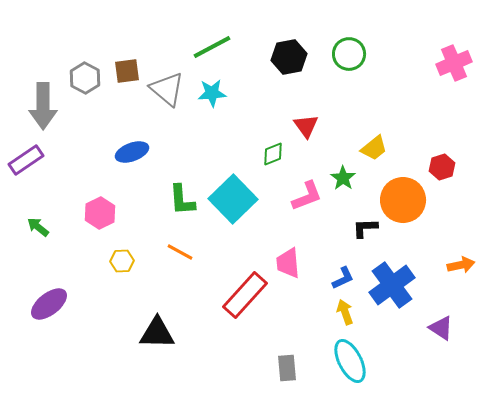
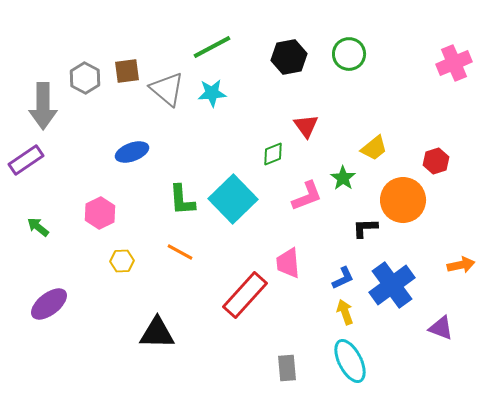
red hexagon: moved 6 px left, 6 px up
purple triangle: rotated 12 degrees counterclockwise
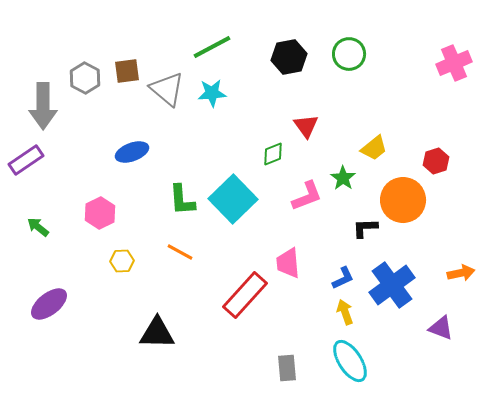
orange arrow: moved 8 px down
cyan ellipse: rotated 6 degrees counterclockwise
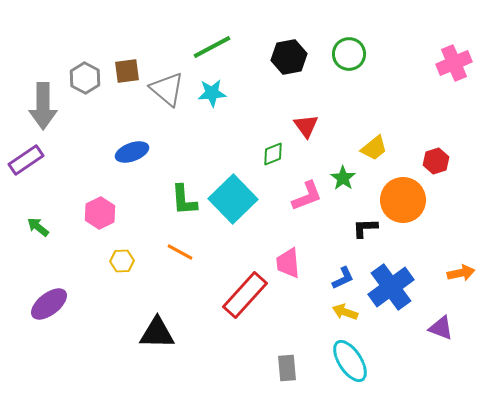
green L-shape: moved 2 px right
blue cross: moved 1 px left, 2 px down
yellow arrow: rotated 50 degrees counterclockwise
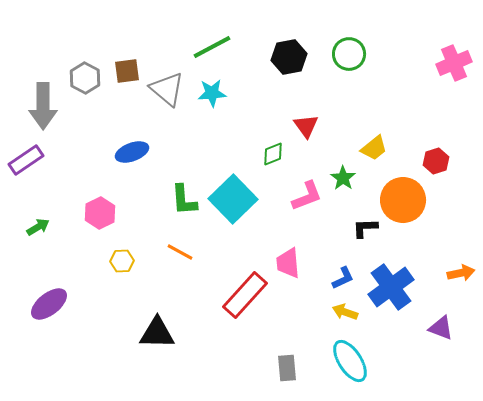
green arrow: rotated 110 degrees clockwise
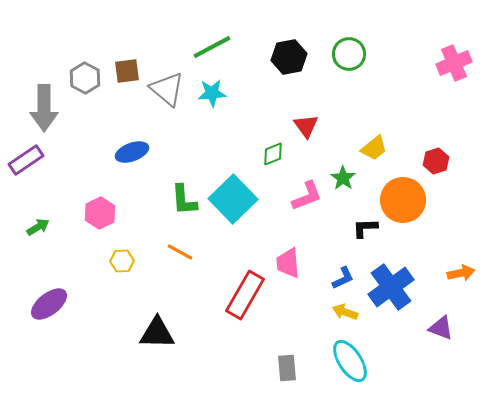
gray arrow: moved 1 px right, 2 px down
red rectangle: rotated 12 degrees counterclockwise
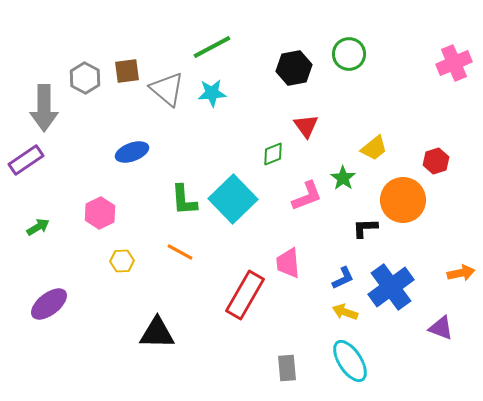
black hexagon: moved 5 px right, 11 px down
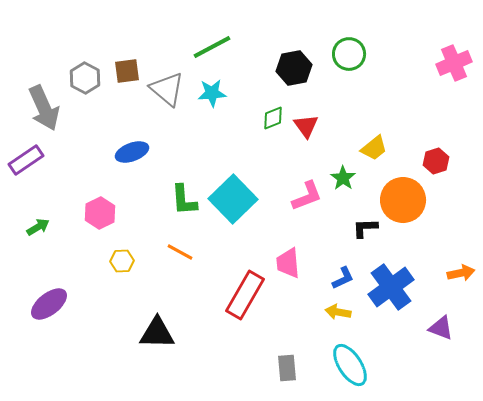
gray arrow: rotated 24 degrees counterclockwise
green diamond: moved 36 px up
yellow arrow: moved 7 px left; rotated 10 degrees counterclockwise
cyan ellipse: moved 4 px down
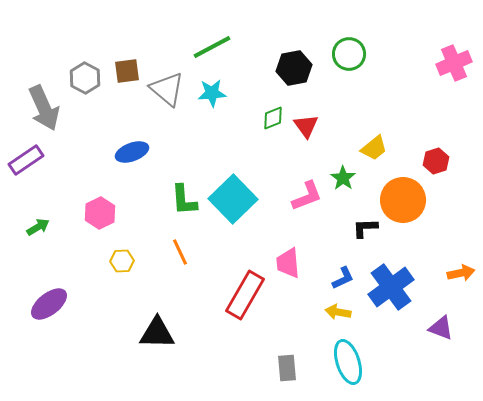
orange line: rotated 36 degrees clockwise
cyan ellipse: moved 2 px left, 3 px up; rotated 15 degrees clockwise
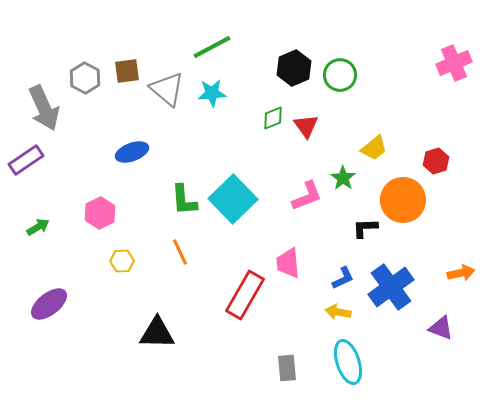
green circle: moved 9 px left, 21 px down
black hexagon: rotated 12 degrees counterclockwise
